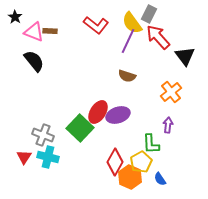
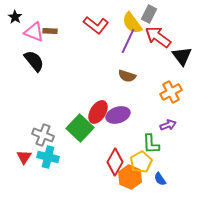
red arrow: rotated 12 degrees counterclockwise
black triangle: moved 3 px left
orange cross: rotated 10 degrees clockwise
purple arrow: rotated 63 degrees clockwise
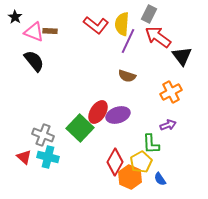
yellow semicircle: moved 10 px left, 1 px down; rotated 40 degrees clockwise
red triangle: rotated 21 degrees counterclockwise
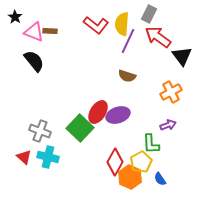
gray cross: moved 3 px left, 4 px up
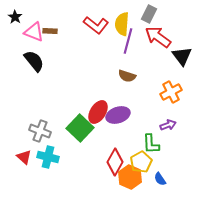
purple line: rotated 10 degrees counterclockwise
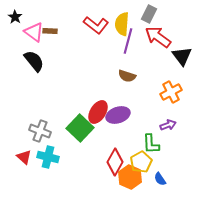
pink triangle: rotated 15 degrees clockwise
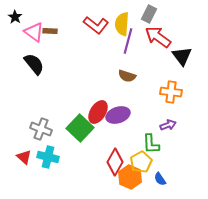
black semicircle: moved 3 px down
orange cross: rotated 35 degrees clockwise
gray cross: moved 1 px right, 2 px up
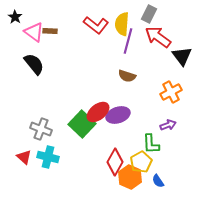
orange cross: rotated 35 degrees counterclockwise
red ellipse: rotated 20 degrees clockwise
green square: moved 2 px right, 4 px up
blue semicircle: moved 2 px left, 2 px down
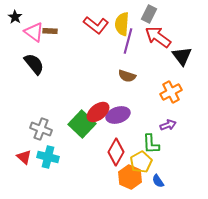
red diamond: moved 1 px right, 10 px up
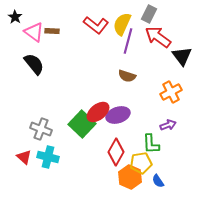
yellow semicircle: rotated 20 degrees clockwise
brown rectangle: moved 2 px right
yellow pentagon: moved 1 px down; rotated 20 degrees clockwise
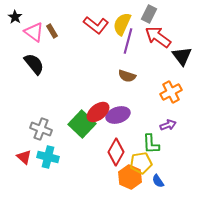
brown rectangle: rotated 56 degrees clockwise
